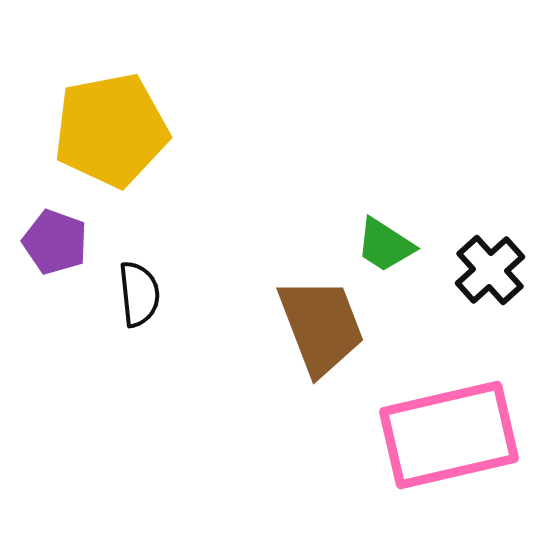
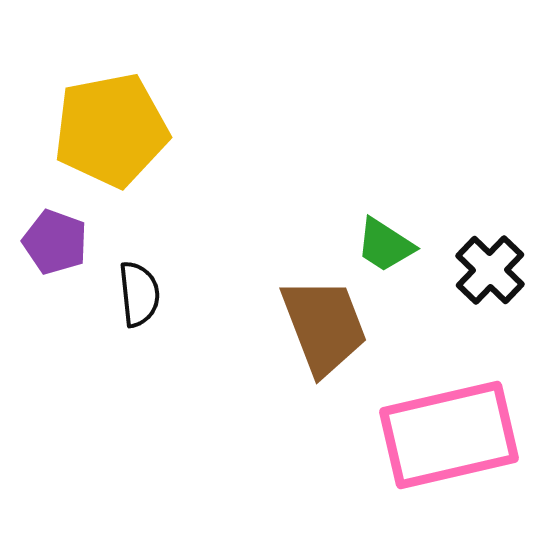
black cross: rotated 4 degrees counterclockwise
brown trapezoid: moved 3 px right
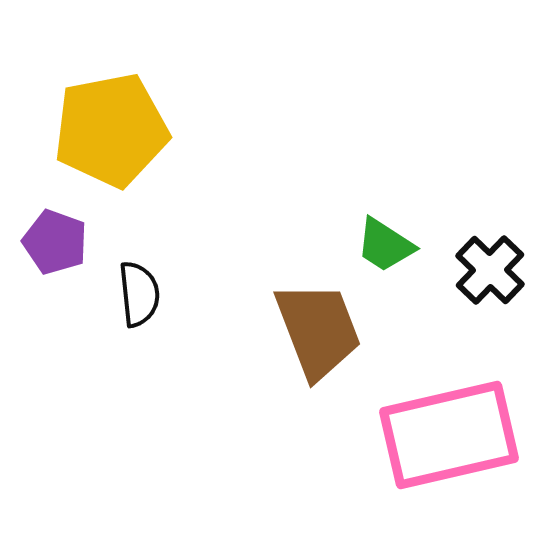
brown trapezoid: moved 6 px left, 4 px down
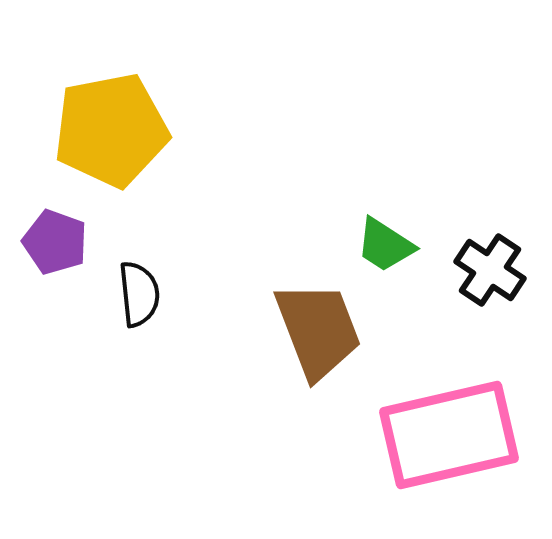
black cross: rotated 10 degrees counterclockwise
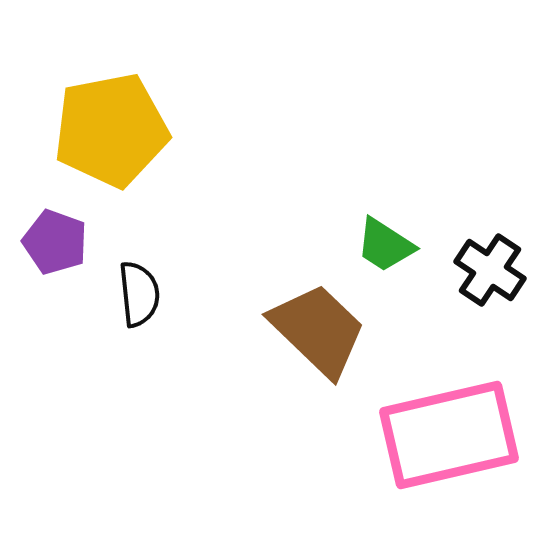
brown trapezoid: rotated 25 degrees counterclockwise
